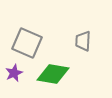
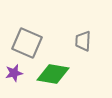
purple star: rotated 12 degrees clockwise
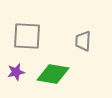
gray square: moved 7 px up; rotated 20 degrees counterclockwise
purple star: moved 2 px right, 1 px up
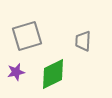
gray square: rotated 20 degrees counterclockwise
green diamond: rotated 36 degrees counterclockwise
